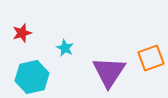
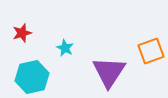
orange square: moved 7 px up
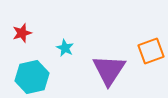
purple triangle: moved 2 px up
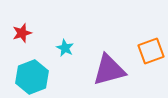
purple triangle: rotated 42 degrees clockwise
cyan hexagon: rotated 8 degrees counterclockwise
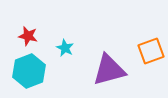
red star: moved 6 px right, 3 px down; rotated 30 degrees clockwise
cyan hexagon: moved 3 px left, 6 px up
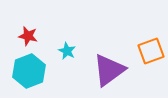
cyan star: moved 2 px right, 3 px down
purple triangle: rotated 21 degrees counterclockwise
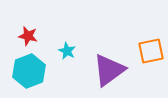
orange square: rotated 8 degrees clockwise
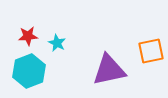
red star: rotated 18 degrees counterclockwise
cyan star: moved 10 px left, 8 px up
purple triangle: rotated 24 degrees clockwise
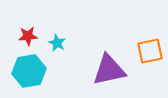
orange square: moved 1 px left
cyan hexagon: rotated 12 degrees clockwise
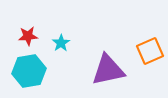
cyan star: moved 4 px right; rotated 12 degrees clockwise
orange square: rotated 12 degrees counterclockwise
purple triangle: moved 1 px left
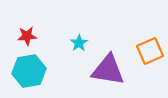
red star: moved 1 px left
cyan star: moved 18 px right
purple triangle: rotated 21 degrees clockwise
